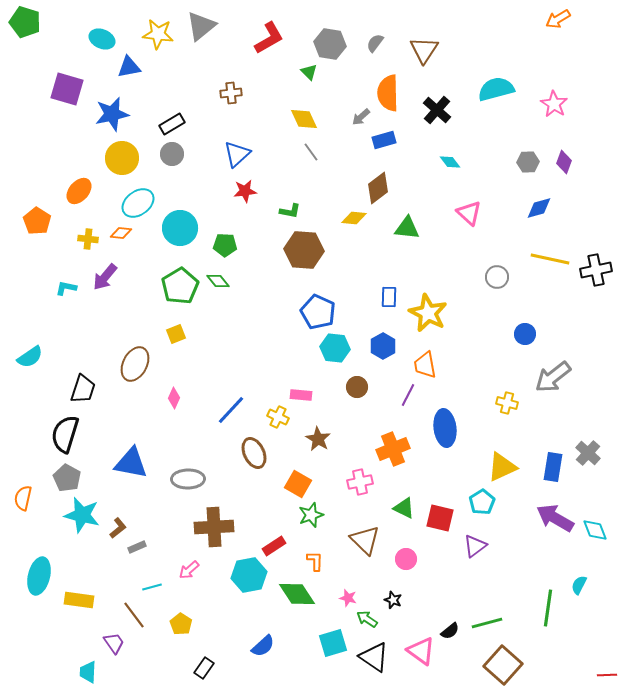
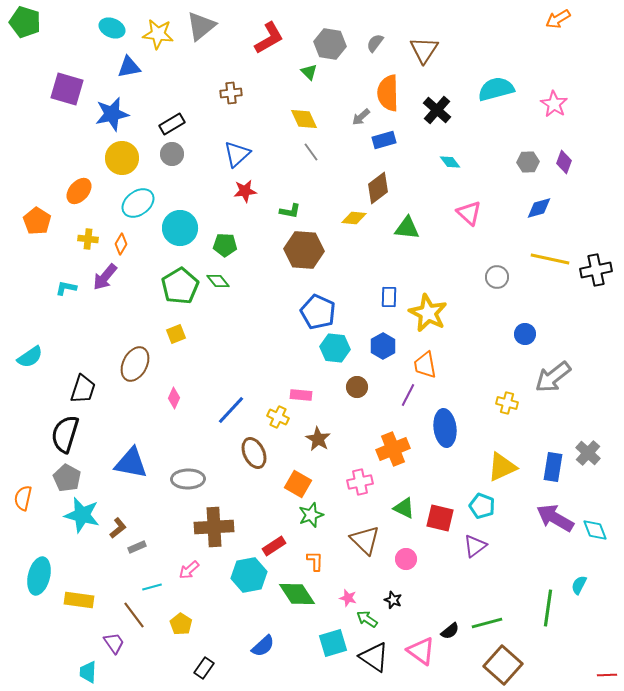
cyan ellipse at (102, 39): moved 10 px right, 11 px up
orange diamond at (121, 233): moved 11 px down; rotated 65 degrees counterclockwise
cyan pentagon at (482, 502): moved 4 px down; rotated 20 degrees counterclockwise
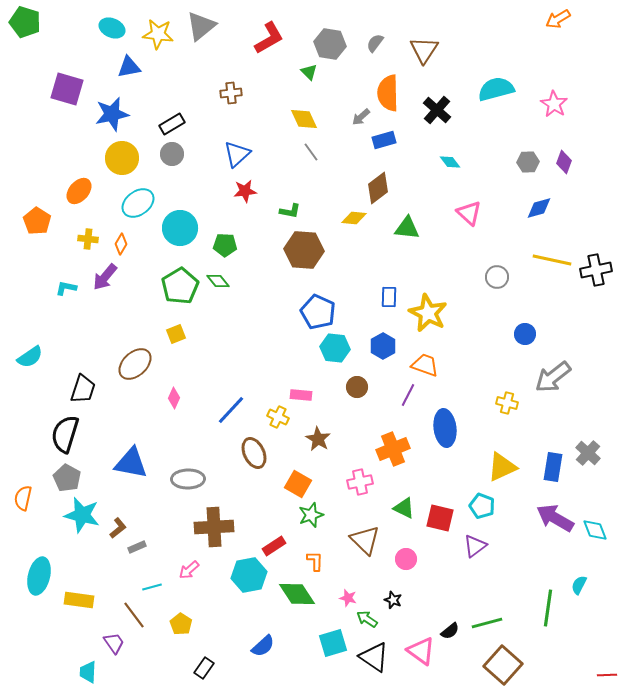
yellow line at (550, 259): moved 2 px right, 1 px down
brown ellipse at (135, 364): rotated 20 degrees clockwise
orange trapezoid at (425, 365): rotated 120 degrees clockwise
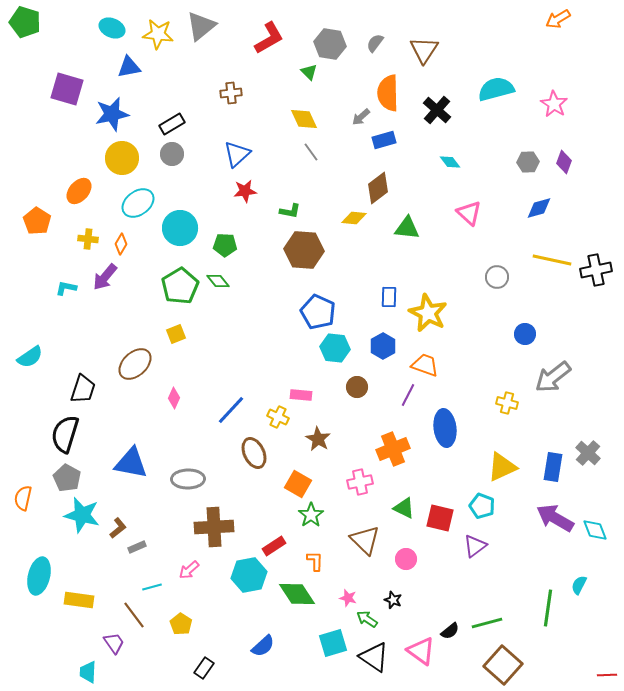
green star at (311, 515): rotated 15 degrees counterclockwise
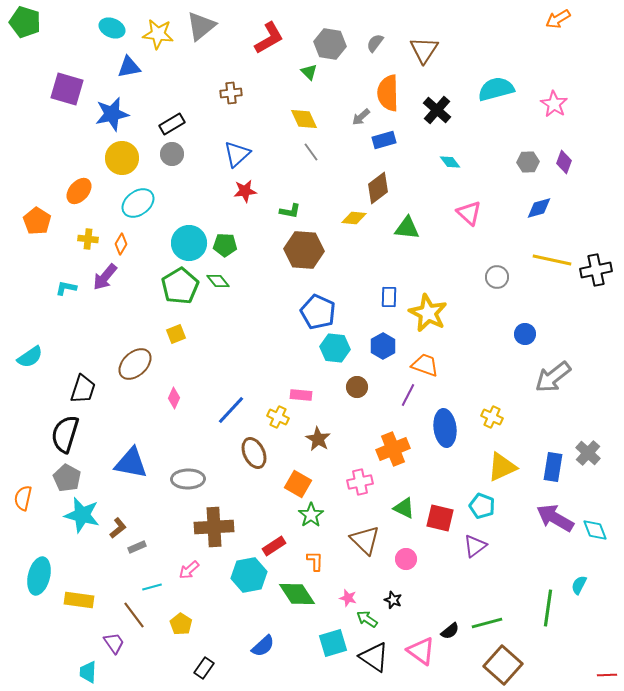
cyan circle at (180, 228): moved 9 px right, 15 px down
yellow cross at (507, 403): moved 15 px left, 14 px down; rotated 10 degrees clockwise
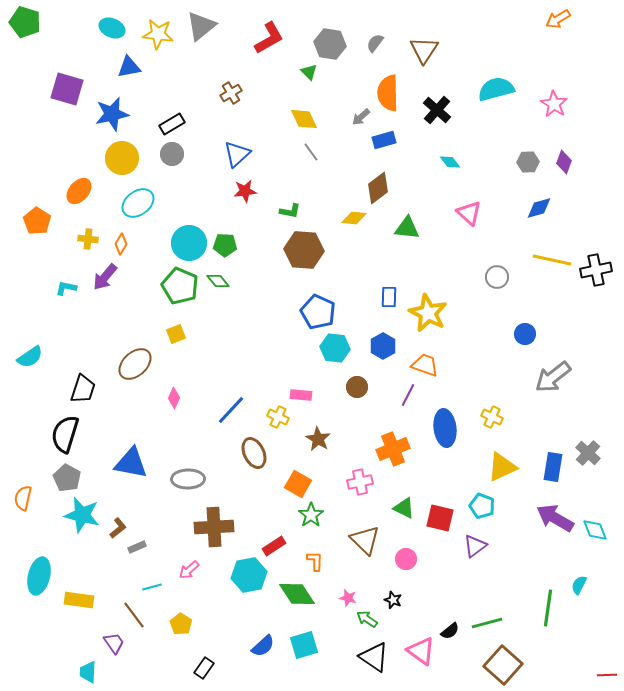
brown cross at (231, 93): rotated 25 degrees counterclockwise
green pentagon at (180, 286): rotated 18 degrees counterclockwise
cyan square at (333, 643): moved 29 px left, 2 px down
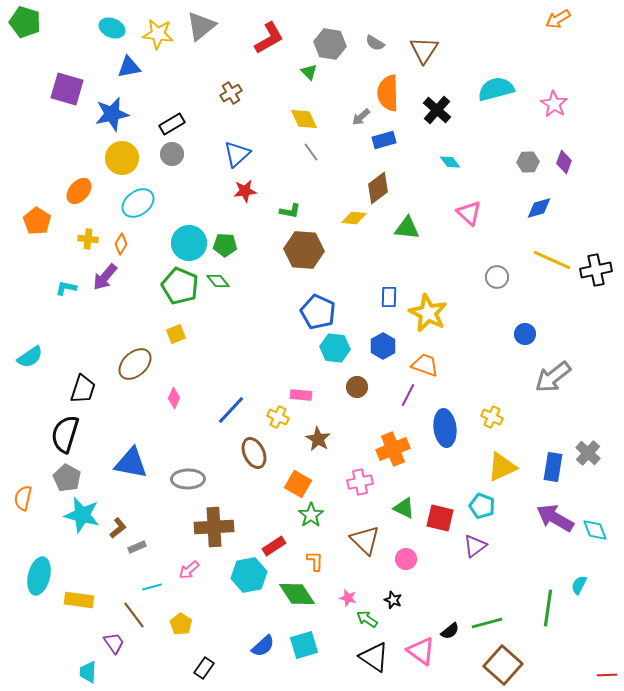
gray semicircle at (375, 43): rotated 96 degrees counterclockwise
yellow line at (552, 260): rotated 12 degrees clockwise
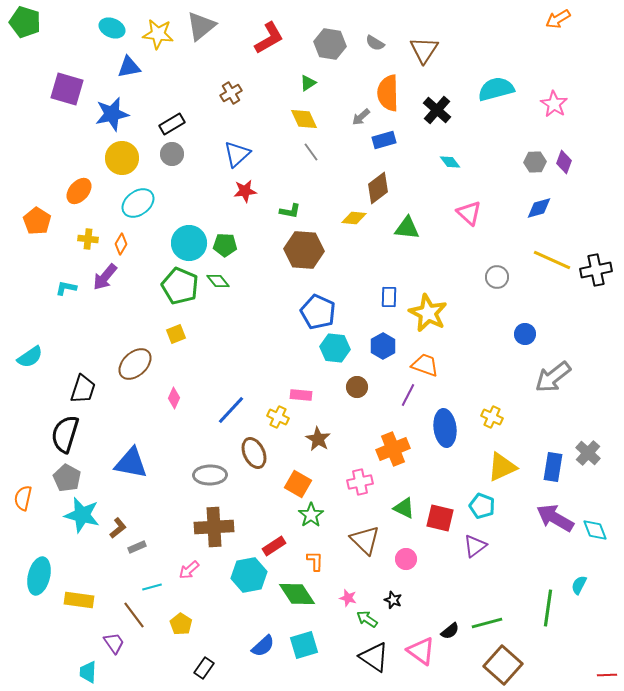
green triangle at (309, 72): moved 1 px left, 11 px down; rotated 42 degrees clockwise
gray hexagon at (528, 162): moved 7 px right
gray ellipse at (188, 479): moved 22 px right, 4 px up
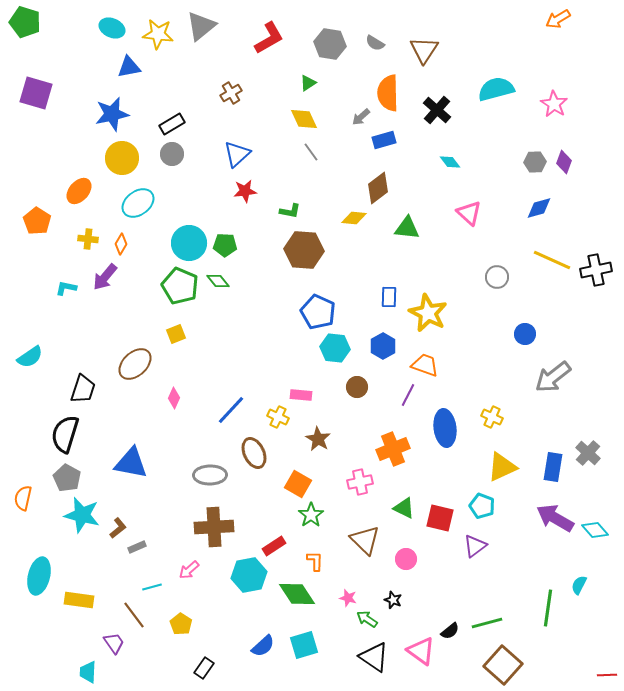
purple square at (67, 89): moved 31 px left, 4 px down
cyan diamond at (595, 530): rotated 20 degrees counterclockwise
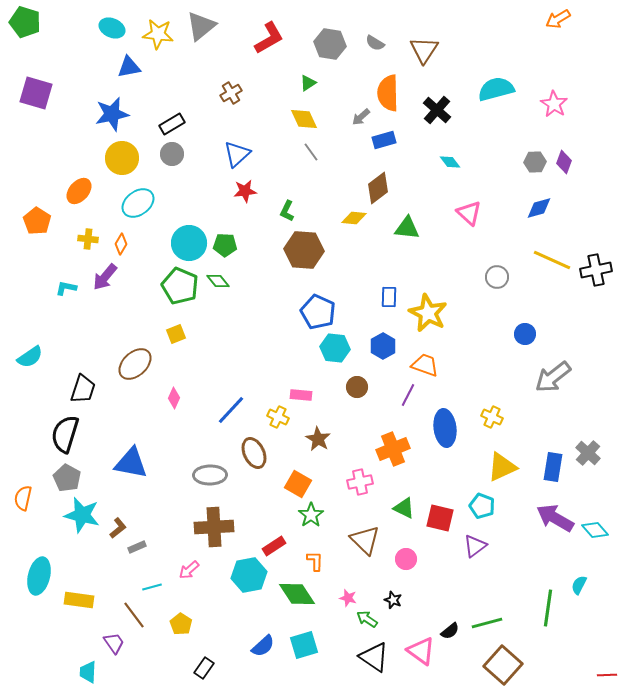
green L-shape at (290, 211): moved 3 px left; rotated 105 degrees clockwise
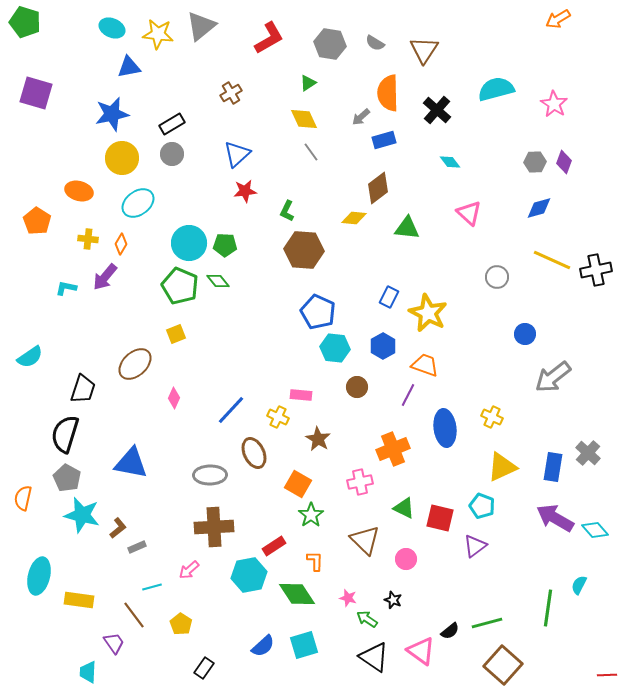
orange ellipse at (79, 191): rotated 64 degrees clockwise
blue rectangle at (389, 297): rotated 25 degrees clockwise
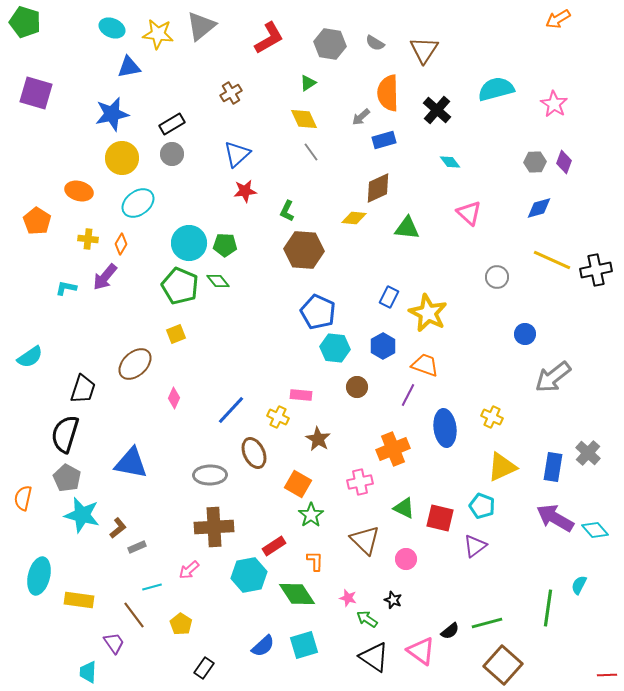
brown diamond at (378, 188): rotated 12 degrees clockwise
